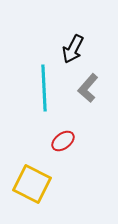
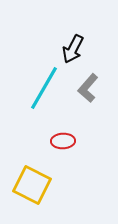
cyan line: rotated 33 degrees clockwise
red ellipse: rotated 35 degrees clockwise
yellow square: moved 1 px down
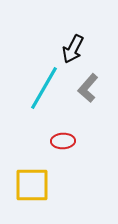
yellow square: rotated 27 degrees counterclockwise
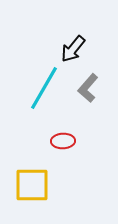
black arrow: rotated 12 degrees clockwise
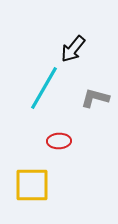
gray L-shape: moved 7 px right, 10 px down; rotated 64 degrees clockwise
red ellipse: moved 4 px left
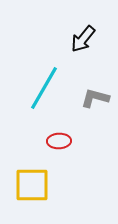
black arrow: moved 10 px right, 10 px up
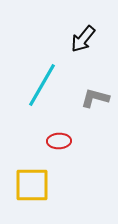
cyan line: moved 2 px left, 3 px up
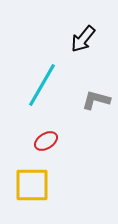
gray L-shape: moved 1 px right, 2 px down
red ellipse: moved 13 px left; rotated 30 degrees counterclockwise
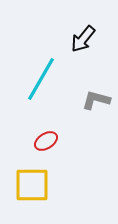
cyan line: moved 1 px left, 6 px up
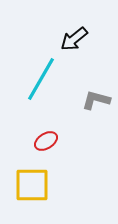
black arrow: moved 9 px left; rotated 12 degrees clockwise
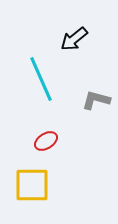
cyan line: rotated 54 degrees counterclockwise
